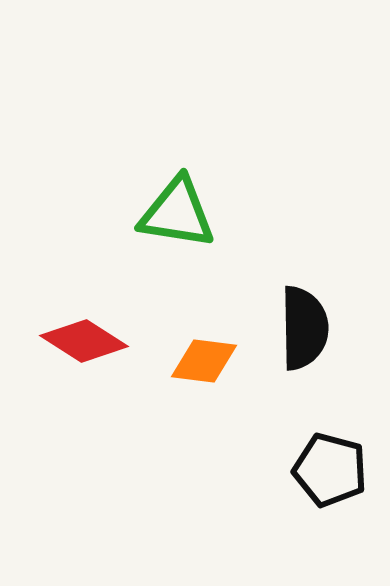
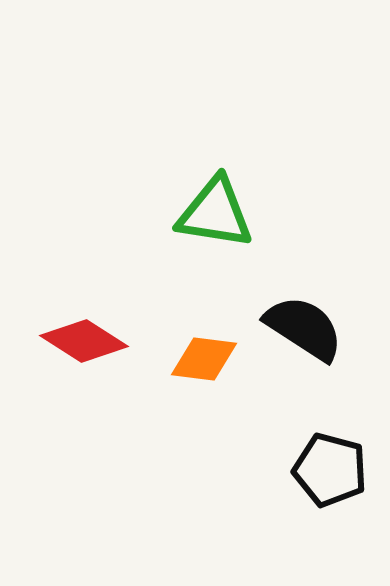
green triangle: moved 38 px right
black semicircle: rotated 56 degrees counterclockwise
orange diamond: moved 2 px up
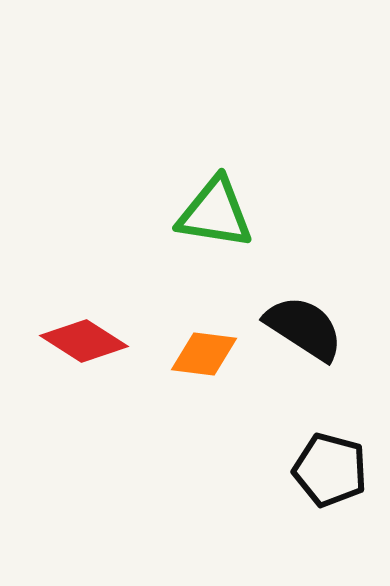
orange diamond: moved 5 px up
